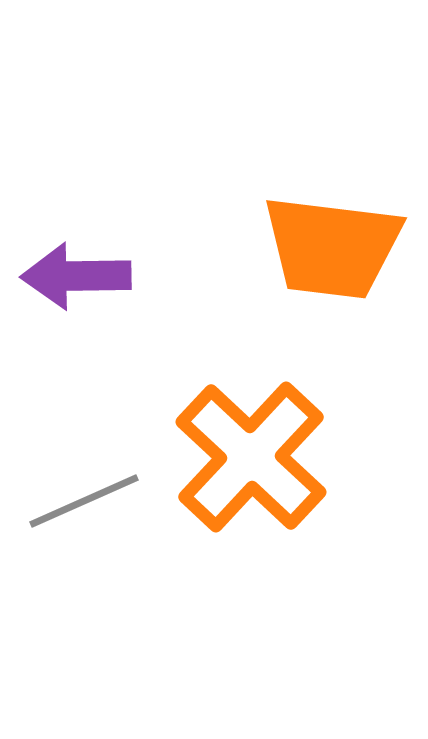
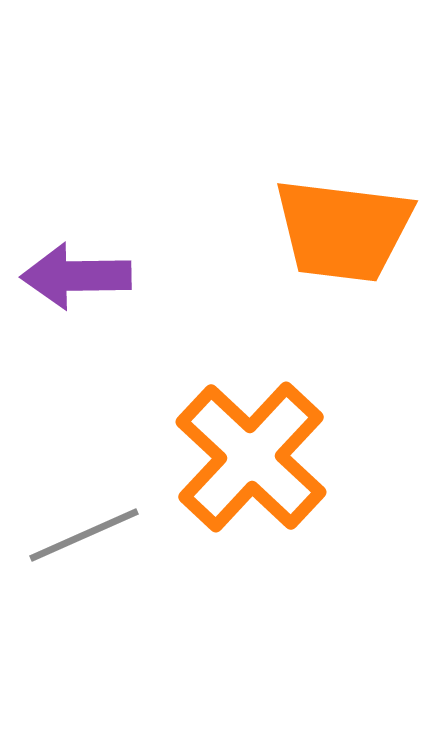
orange trapezoid: moved 11 px right, 17 px up
gray line: moved 34 px down
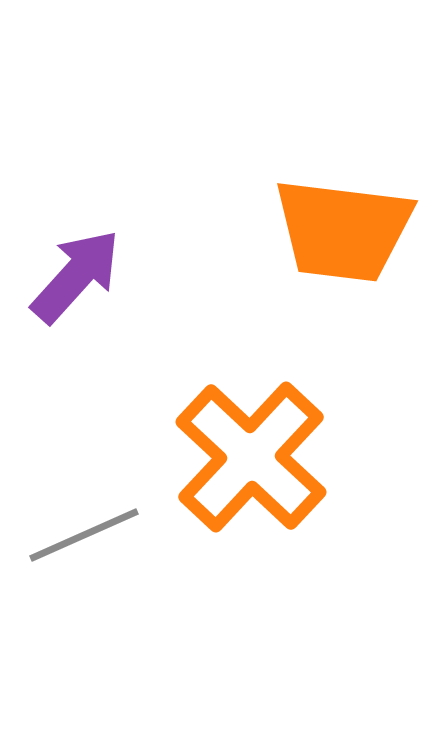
purple arrow: rotated 133 degrees clockwise
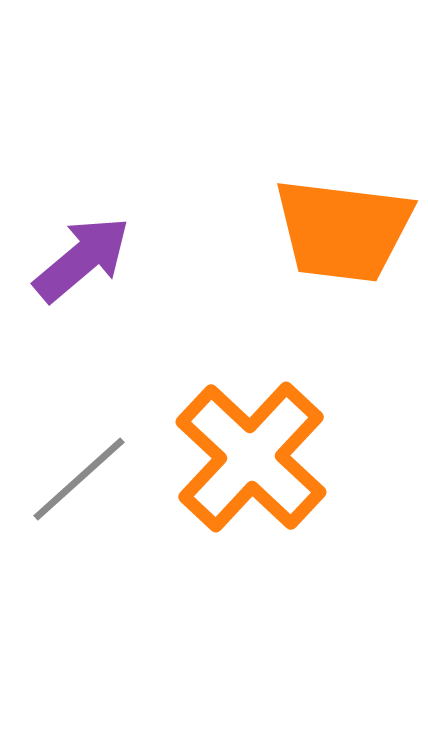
purple arrow: moved 6 px right, 17 px up; rotated 8 degrees clockwise
gray line: moved 5 px left, 56 px up; rotated 18 degrees counterclockwise
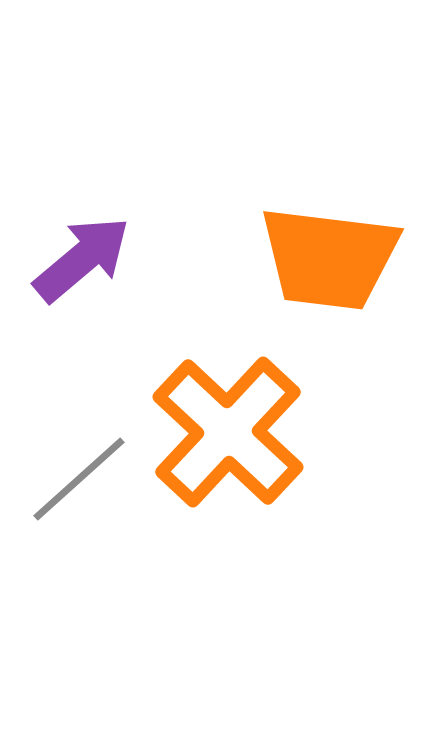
orange trapezoid: moved 14 px left, 28 px down
orange cross: moved 23 px left, 25 px up
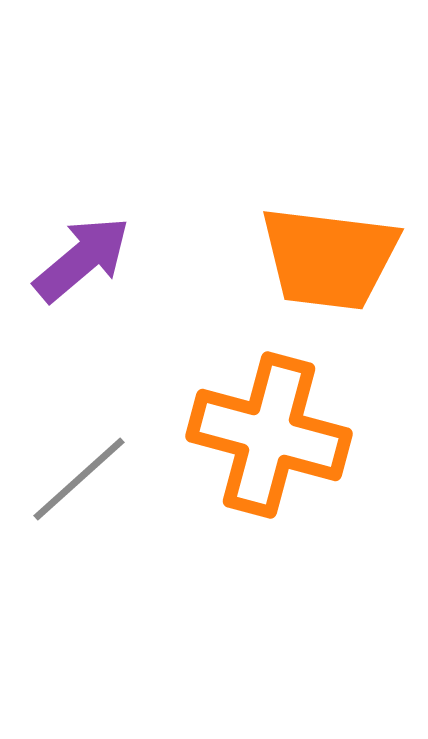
orange cross: moved 41 px right, 3 px down; rotated 28 degrees counterclockwise
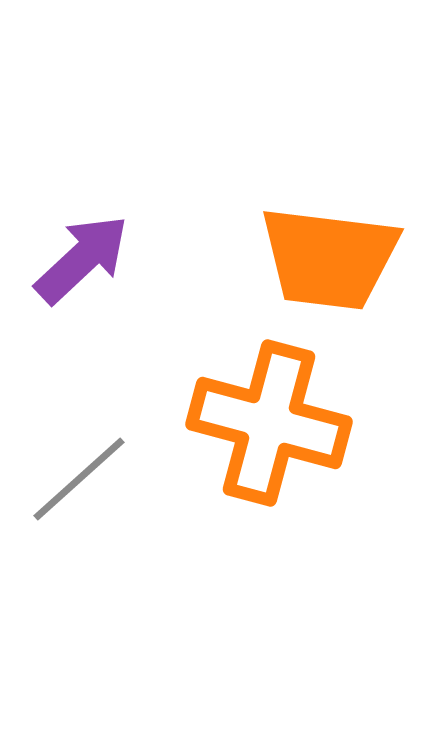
purple arrow: rotated 3 degrees counterclockwise
orange cross: moved 12 px up
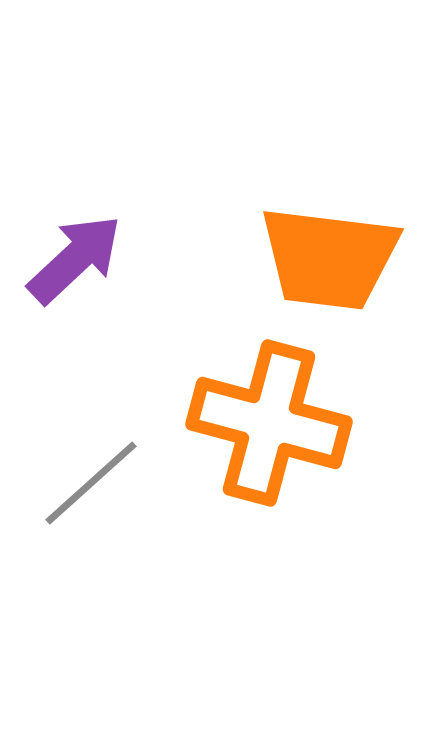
purple arrow: moved 7 px left
gray line: moved 12 px right, 4 px down
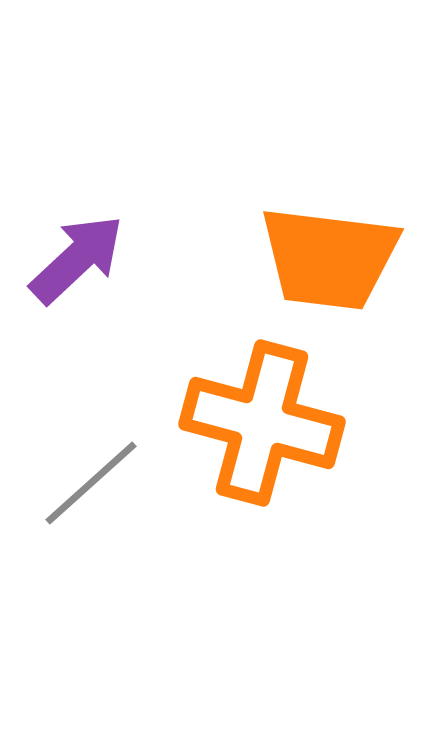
purple arrow: moved 2 px right
orange cross: moved 7 px left
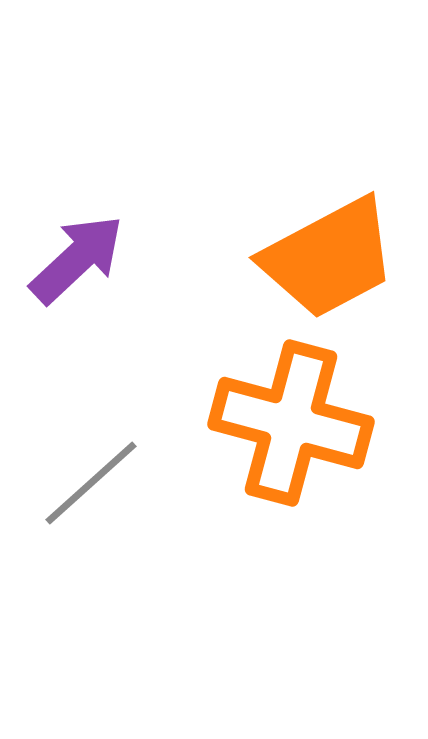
orange trapezoid: rotated 35 degrees counterclockwise
orange cross: moved 29 px right
